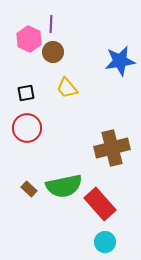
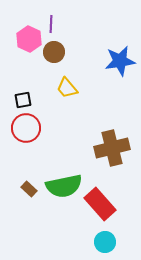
brown circle: moved 1 px right
black square: moved 3 px left, 7 px down
red circle: moved 1 px left
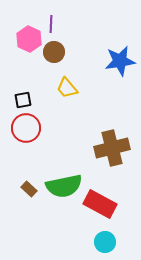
red rectangle: rotated 20 degrees counterclockwise
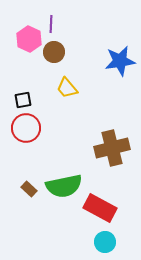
red rectangle: moved 4 px down
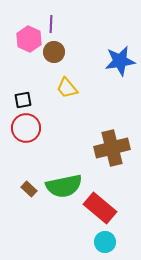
red rectangle: rotated 12 degrees clockwise
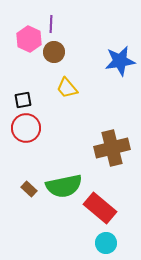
cyan circle: moved 1 px right, 1 px down
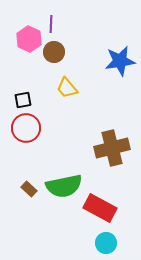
red rectangle: rotated 12 degrees counterclockwise
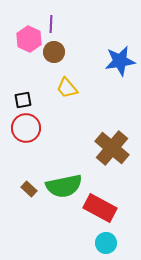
brown cross: rotated 36 degrees counterclockwise
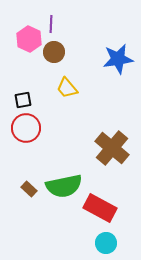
blue star: moved 2 px left, 2 px up
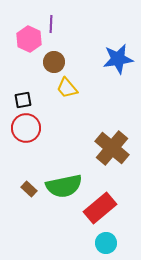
brown circle: moved 10 px down
red rectangle: rotated 68 degrees counterclockwise
